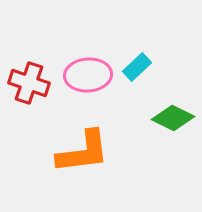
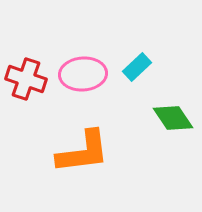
pink ellipse: moved 5 px left, 1 px up
red cross: moved 3 px left, 4 px up
green diamond: rotated 30 degrees clockwise
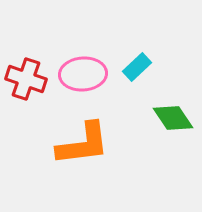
orange L-shape: moved 8 px up
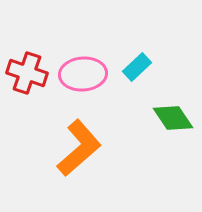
red cross: moved 1 px right, 6 px up
orange L-shape: moved 4 px left, 4 px down; rotated 34 degrees counterclockwise
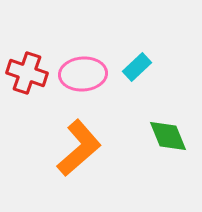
green diamond: moved 5 px left, 18 px down; rotated 12 degrees clockwise
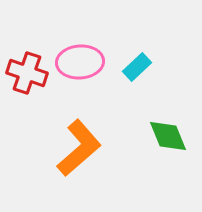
pink ellipse: moved 3 px left, 12 px up
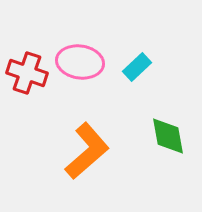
pink ellipse: rotated 12 degrees clockwise
green diamond: rotated 12 degrees clockwise
orange L-shape: moved 8 px right, 3 px down
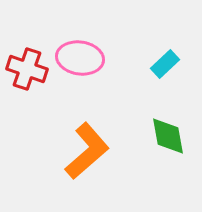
pink ellipse: moved 4 px up
cyan rectangle: moved 28 px right, 3 px up
red cross: moved 4 px up
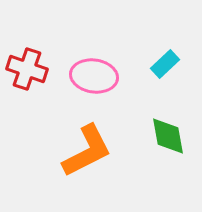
pink ellipse: moved 14 px right, 18 px down
orange L-shape: rotated 14 degrees clockwise
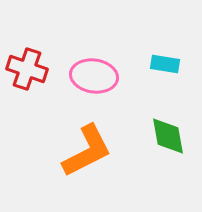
cyan rectangle: rotated 52 degrees clockwise
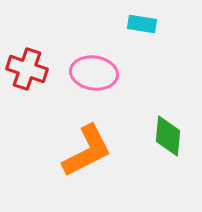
cyan rectangle: moved 23 px left, 40 px up
pink ellipse: moved 3 px up
green diamond: rotated 15 degrees clockwise
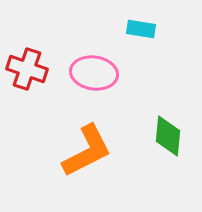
cyan rectangle: moved 1 px left, 5 px down
